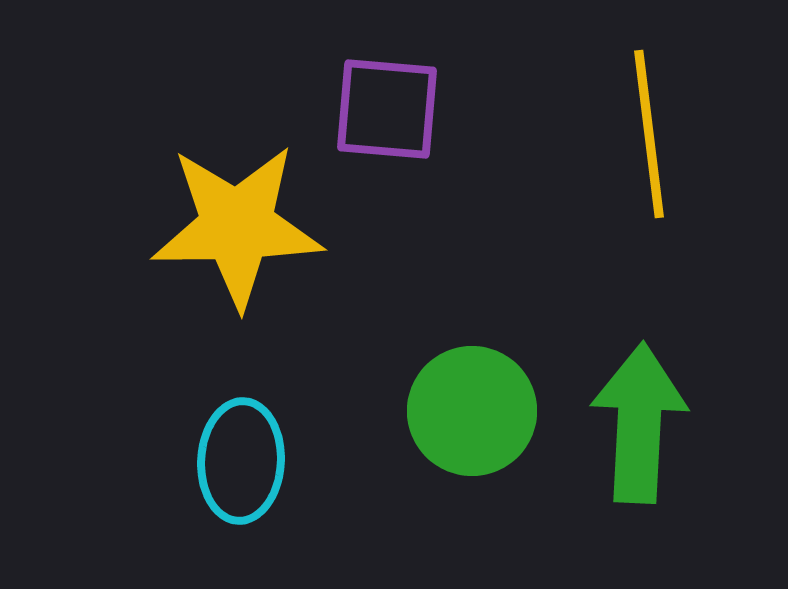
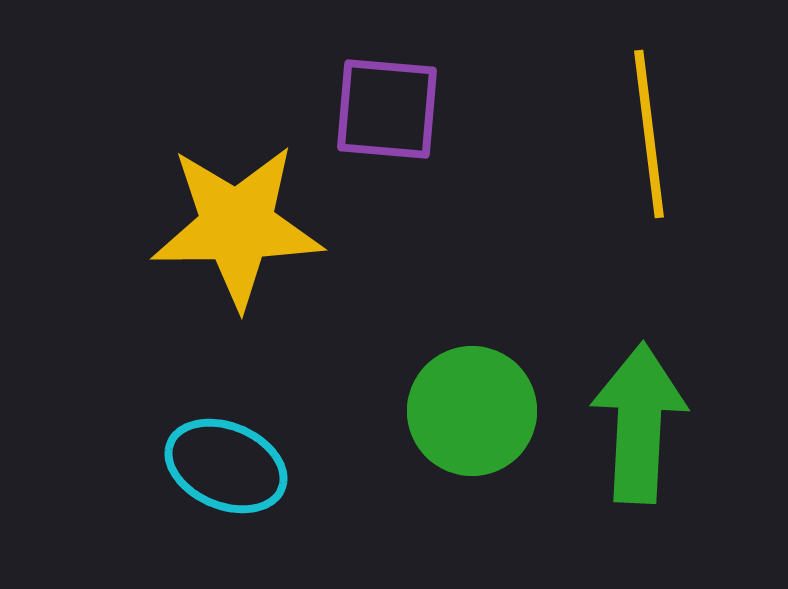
cyan ellipse: moved 15 px left, 5 px down; rotated 70 degrees counterclockwise
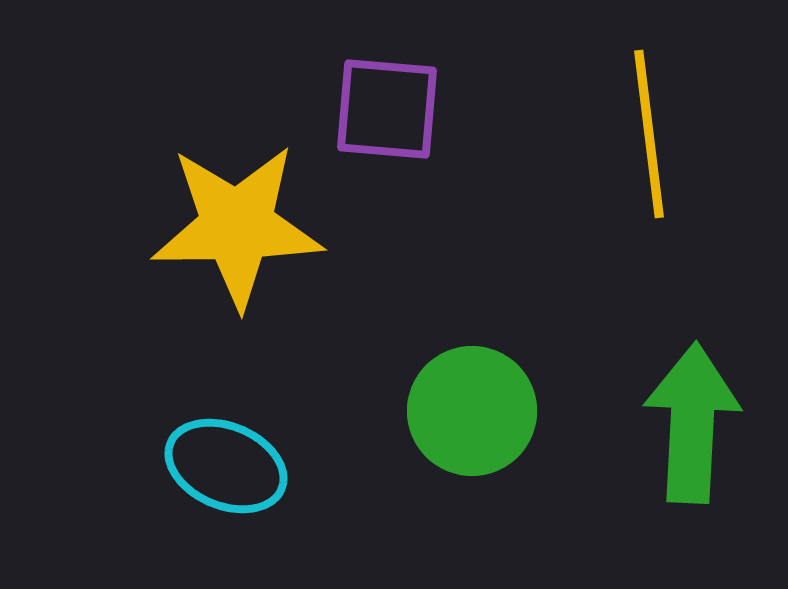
green arrow: moved 53 px right
